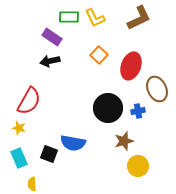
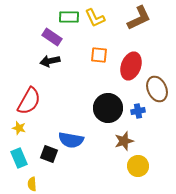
orange square: rotated 36 degrees counterclockwise
blue semicircle: moved 2 px left, 3 px up
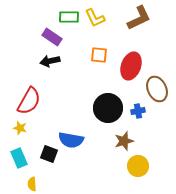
yellow star: moved 1 px right
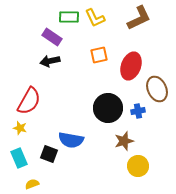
orange square: rotated 18 degrees counterclockwise
yellow semicircle: rotated 72 degrees clockwise
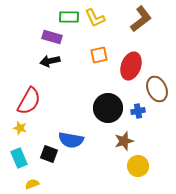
brown L-shape: moved 2 px right, 1 px down; rotated 12 degrees counterclockwise
purple rectangle: rotated 18 degrees counterclockwise
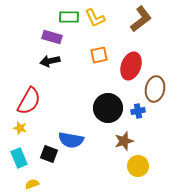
brown ellipse: moved 2 px left; rotated 35 degrees clockwise
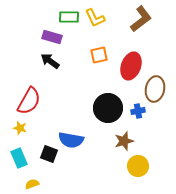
black arrow: rotated 48 degrees clockwise
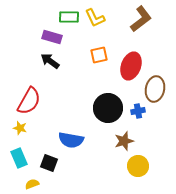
black square: moved 9 px down
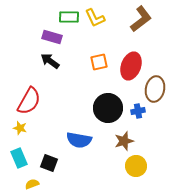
orange square: moved 7 px down
blue semicircle: moved 8 px right
yellow circle: moved 2 px left
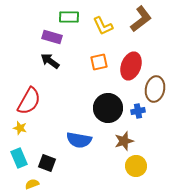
yellow L-shape: moved 8 px right, 8 px down
black square: moved 2 px left
